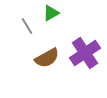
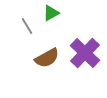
purple cross: rotated 12 degrees counterclockwise
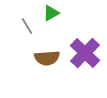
brown semicircle: rotated 25 degrees clockwise
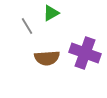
purple cross: rotated 24 degrees counterclockwise
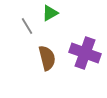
green triangle: moved 1 px left
brown semicircle: rotated 100 degrees counterclockwise
